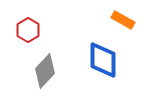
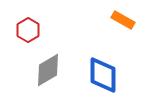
blue diamond: moved 15 px down
gray diamond: moved 3 px right, 1 px up; rotated 16 degrees clockwise
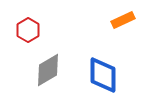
orange rectangle: rotated 55 degrees counterclockwise
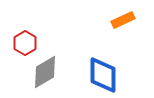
red hexagon: moved 3 px left, 13 px down
gray diamond: moved 3 px left, 2 px down
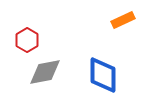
red hexagon: moved 2 px right, 3 px up
gray diamond: rotated 20 degrees clockwise
